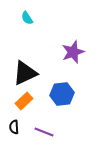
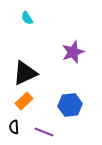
blue hexagon: moved 8 px right, 11 px down
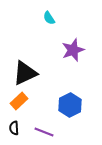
cyan semicircle: moved 22 px right
purple star: moved 2 px up
orange rectangle: moved 5 px left
blue hexagon: rotated 20 degrees counterclockwise
black semicircle: moved 1 px down
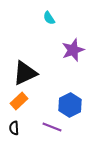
purple line: moved 8 px right, 5 px up
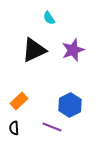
black triangle: moved 9 px right, 23 px up
